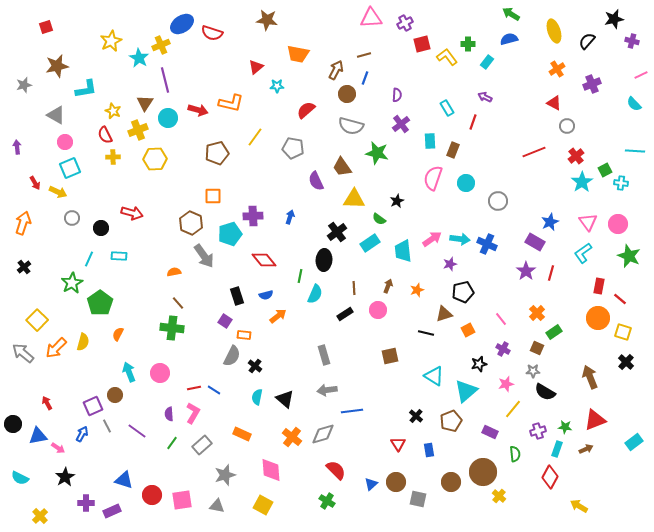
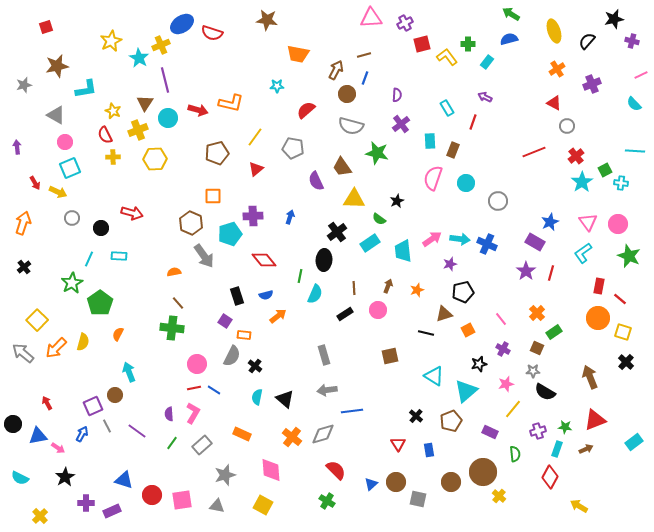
red triangle at (256, 67): moved 102 px down
pink circle at (160, 373): moved 37 px right, 9 px up
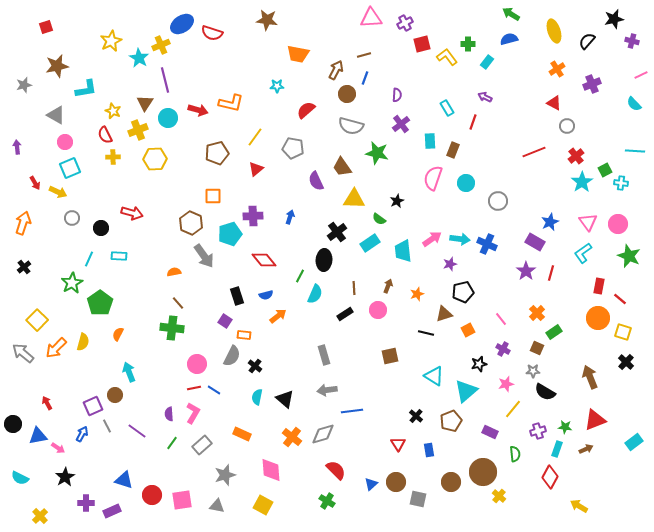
green line at (300, 276): rotated 16 degrees clockwise
orange star at (417, 290): moved 4 px down
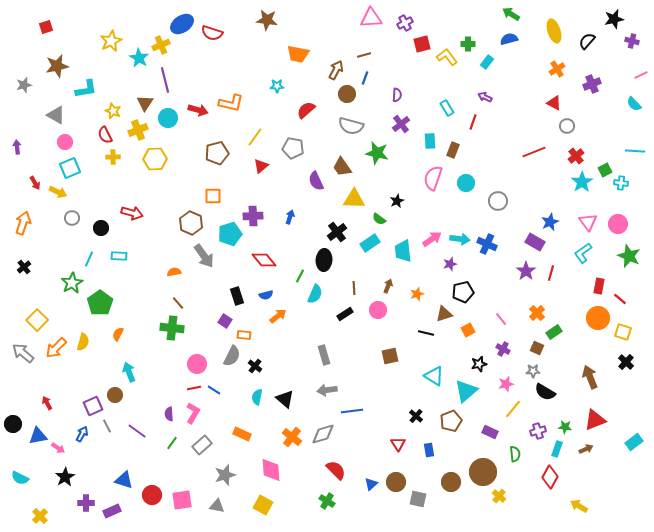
red triangle at (256, 169): moved 5 px right, 3 px up
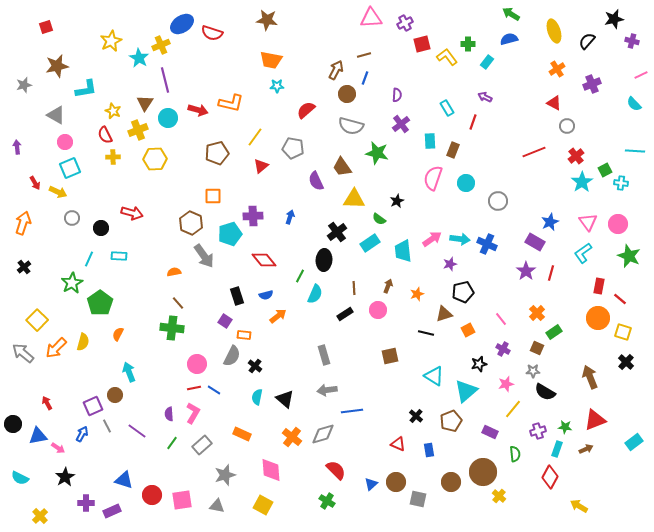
orange trapezoid at (298, 54): moved 27 px left, 6 px down
red triangle at (398, 444): rotated 35 degrees counterclockwise
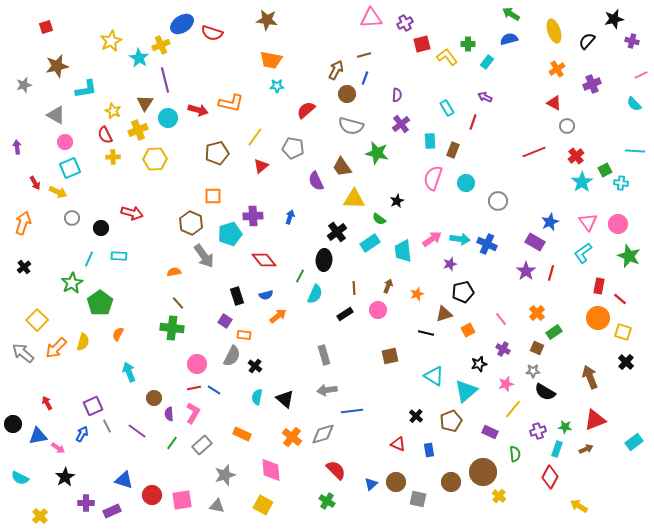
brown circle at (115, 395): moved 39 px right, 3 px down
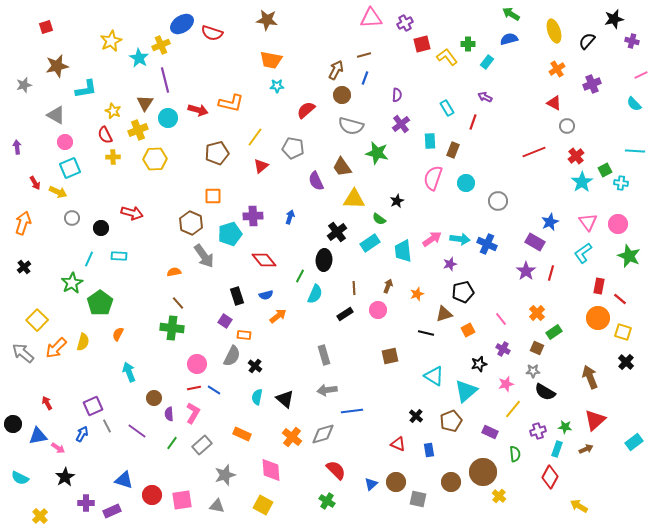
brown circle at (347, 94): moved 5 px left, 1 px down
red triangle at (595, 420): rotated 20 degrees counterclockwise
